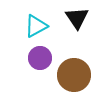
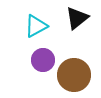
black triangle: rotated 25 degrees clockwise
purple circle: moved 3 px right, 2 px down
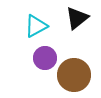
purple circle: moved 2 px right, 2 px up
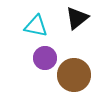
cyan triangle: rotated 40 degrees clockwise
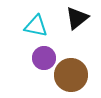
purple circle: moved 1 px left
brown circle: moved 3 px left
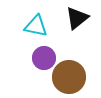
brown circle: moved 2 px left, 2 px down
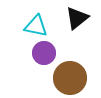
purple circle: moved 5 px up
brown circle: moved 1 px right, 1 px down
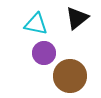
cyan triangle: moved 2 px up
brown circle: moved 2 px up
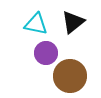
black triangle: moved 4 px left, 4 px down
purple circle: moved 2 px right
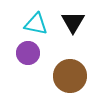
black triangle: rotated 20 degrees counterclockwise
purple circle: moved 18 px left
